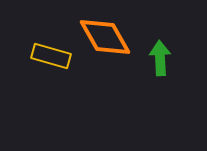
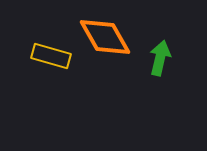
green arrow: rotated 16 degrees clockwise
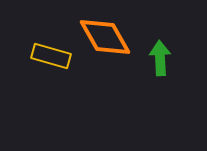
green arrow: rotated 16 degrees counterclockwise
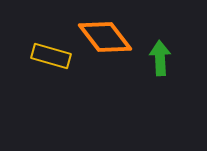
orange diamond: rotated 8 degrees counterclockwise
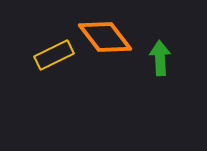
yellow rectangle: moved 3 px right, 1 px up; rotated 42 degrees counterclockwise
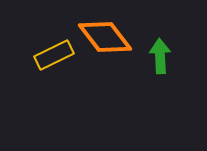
green arrow: moved 2 px up
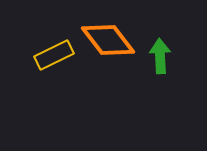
orange diamond: moved 3 px right, 3 px down
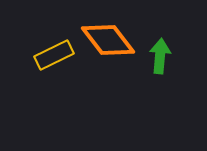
green arrow: rotated 8 degrees clockwise
